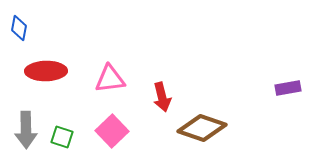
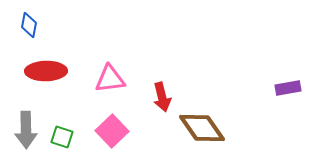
blue diamond: moved 10 px right, 3 px up
brown diamond: rotated 36 degrees clockwise
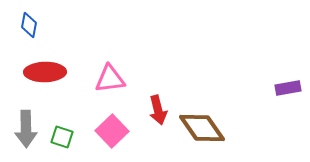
red ellipse: moved 1 px left, 1 px down
red arrow: moved 4 px left, 13 px down
gray arrow: moved 1 px up
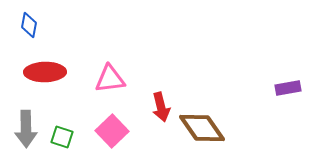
red arrow: moved 3 px right, 3 px up
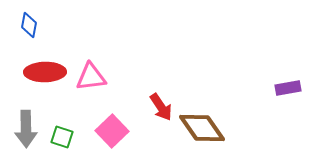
pink triangle: moved 19 px left, 2 px up
red arrow: rotated 20 degrees counterclockwise
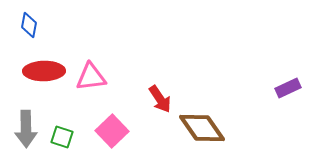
red ellipse: moved 1 px left, 1 px up
purple rectangle: rotated 15 degrees counterclockwise
red arrow: moved 1 px left, 8 px up
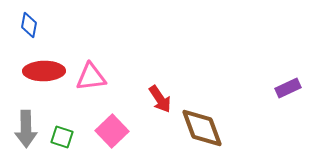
brown diamond: rotated 15 degrees clockwise
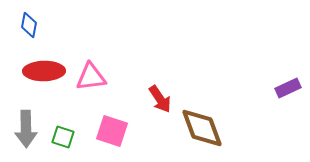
pink square: rotated 28 degrees counterclockwise
green square: moved 1 px right
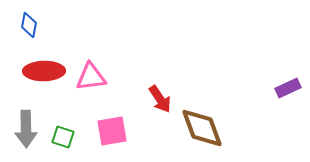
pink square: rotated 28 degrees counterclockwise
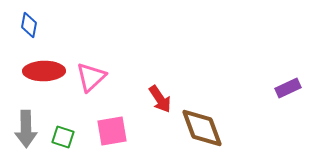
pink triangle: rotated 36 degrees counterclockwise
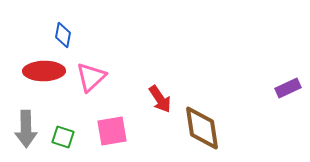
blue diamond: moved 34 px right, 10 px down
brown diamond: rotated 12 degrees clockwise
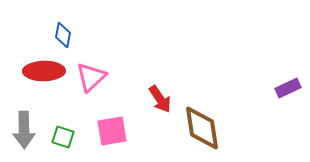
gray arrow: moved 2 px left, 1 px down
